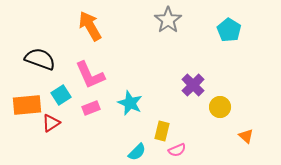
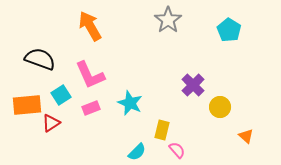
yellow rectangle: moved 1 px up
pink semicircle: rotated 108 degrees counterclockwise
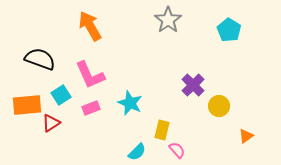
yellow circle: moved 1 px left, 1 px up
orange triangle: rotated 42 degrees clockwise
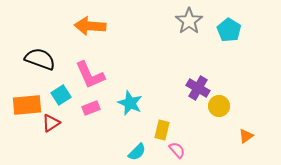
gray star: moved 21 px right, 1 px down
orange arrow: rotated 56 degrees counterclockwise
purple cross: moved 5 px right, 3 px down; rotated 15 degrees counterclockwise
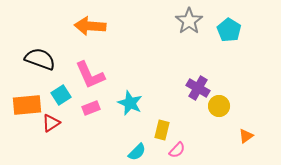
pink semicircle: rotated 84 degrees clockwise
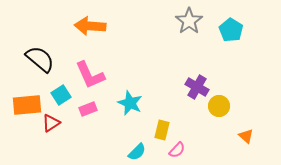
cyan pentagon: moved 2 px right
black semicircle: rotated 20 degrees clockwise
purple cross: moved 1 px left, 1 px up
pink rectangle: moved 3 px left, 1 px down
orange triangle: rotated 42 degrees counterclockwise
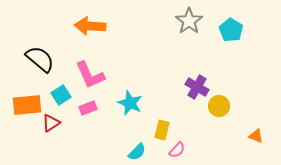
pink rectangle: moved 1 px up
orange triangle: moved 10 px right; rotated 21 degrees counterclockwise
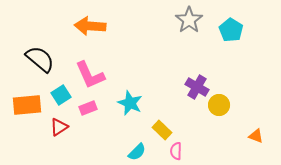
gray star: moved 1 px up
yellow circle: moved 1 px up
red triangle: moved 8 px right, 4 px down
yellow rectangle: rotated 60 degrees counterclockwise
pink semicircle: moved 1 px left, 1 px down; rotated 138 degrees clockwise
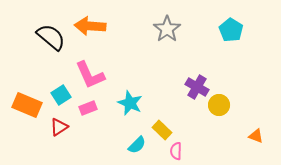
gray star: moved 22 px left, 9 px down
black semicircle: moved 11 px right, 22 px up
orange rectangle: rotated 28 degrees clockwise
cyan semicircle: moved 7 px up
